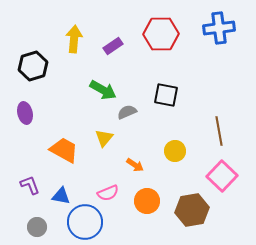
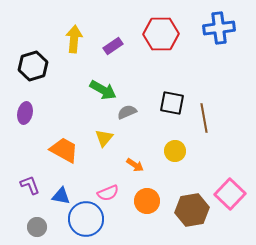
black square: moved 6 px right, 8 px down
purple ellipse: rotated 25 degrees clockwise
brown line: moved 15 px left, 13 px up
pink square: moved 8 px right, 18 px down
blue circle: moved 1 px right, 3 px up
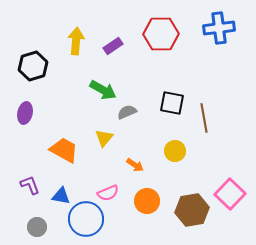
yellow arrow: moved 2 px right, 2 px down
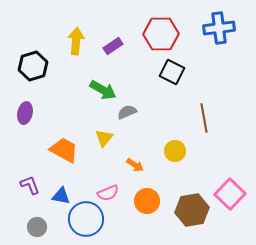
black square: moved 31 px up; rotated 15 degrees clockwise
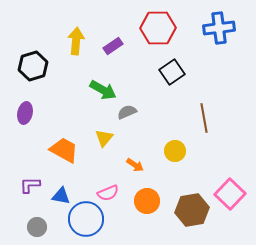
red hexagon: moved 3 px left, 6 px up
black square: rotated 30 degrees clockwise
purple L-shape: rotated 70 degrees counterclockwise
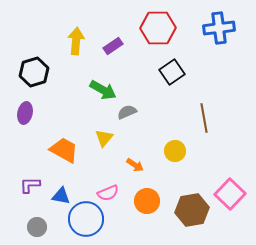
black hexagon: moved 1 px right, 6 px down
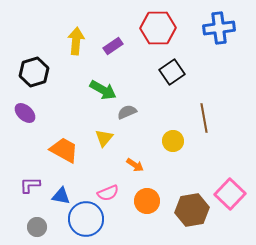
purple ellipse: rotated 60 degrees counterclockwise
yellow circle: moved 2 px left, 10 px up
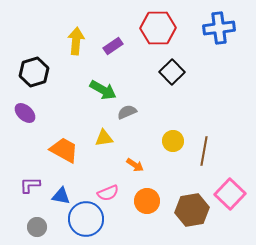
black square: rotated 10 degrees counterclockwise
brown line: moved 33 px down; rotated 20 degrees clockwise
yellow triangle: rotated 42 degrees clockwise
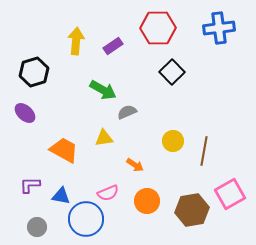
pink square: rotated 16 degrees clockwise
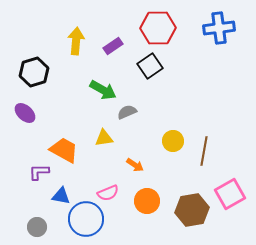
black square: moved 22 px left, 6 px up; rotated 10 degrees clockwise
purple L-shape: moved 9 px right, 13 px up
